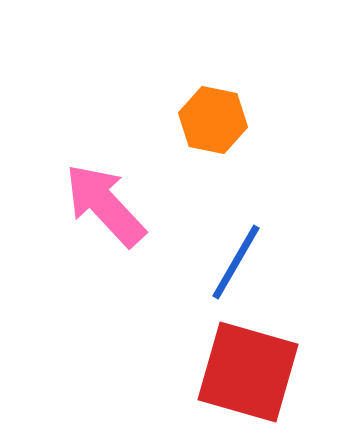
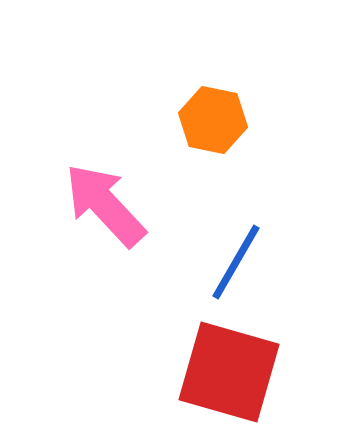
red square: moved 19 px left
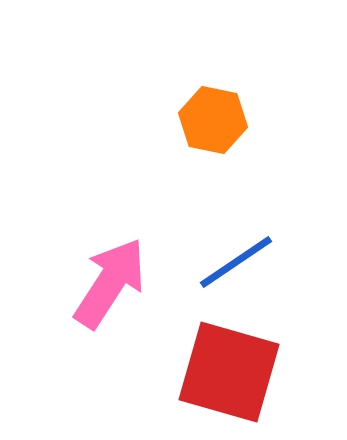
pink arrow: moved 5 px right, 78 px down; rotated 76 degrees clockwise
blue line: rotated 26 degrees clockwise
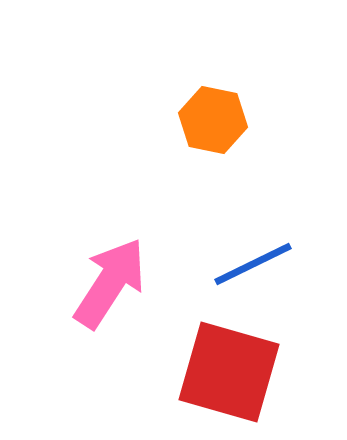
blue line: moved 17 px right, 2 px down; rotated 8 degrees clockwise
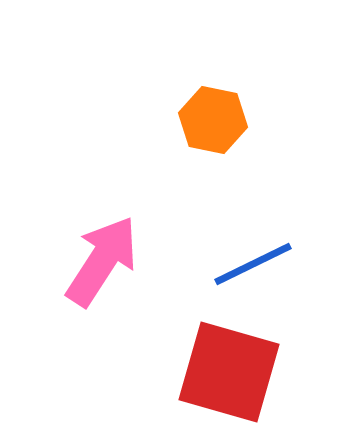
pink arrow: moved 8 px left, 22 px up
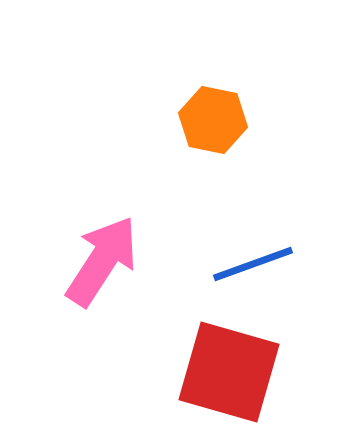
blue line: rotated 6 degrees clockwise
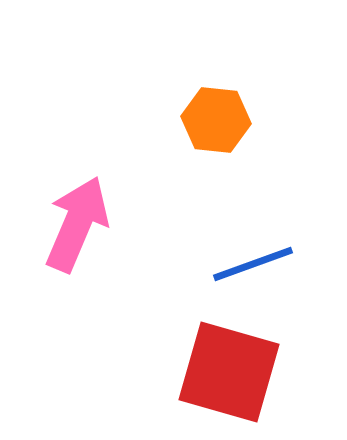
orange hexagon: moved 3 px right; rotated 6 degrees counterclockwise
pink arrow: moved 25 px left, 37 px up; rotated 10 degrees counterclockwise
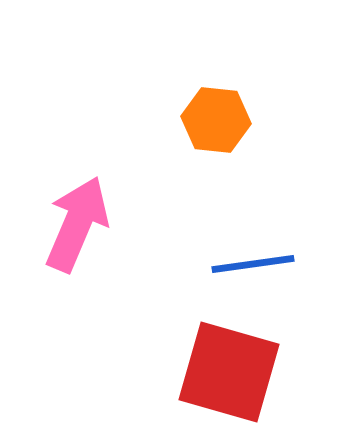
blue line: rotated 12 degrees clockwise
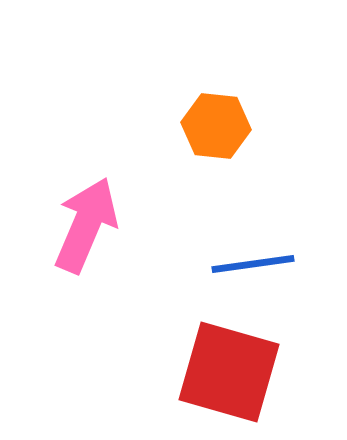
orange hexagon: moved 6 px down
pink arrow: moved 9 px right, 1 px down
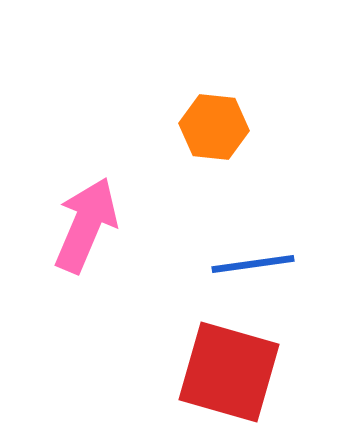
orange hexagon: moved 2 px left, 1 px down
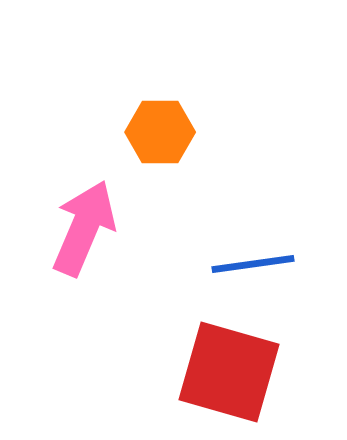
orange hexagon: moved 54 px left, 5 px down; rotated 6 degrees counterclockwise
pink arrow: moved 2 px left, 3 px down
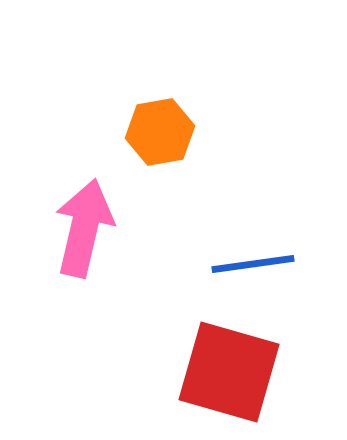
orange hexagon: rotated 10 degrees counterclockwise
pink arrow: rotated 10 degrees counterclockwise
